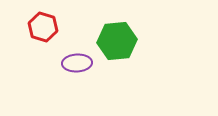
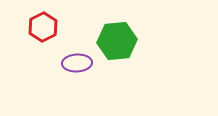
red hexagon: rotated 16 degrees clockwise
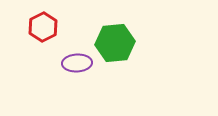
green hexagon: moved 2 px left, 2 px down
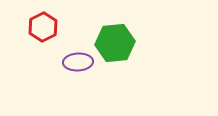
purple ellipse: moved 1 px right, 1 px up
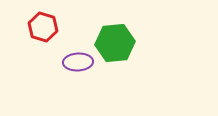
red hexagon: rotated 16 degrees counterclockwise
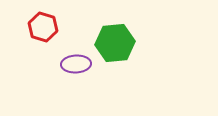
purple ellipse: moved 2 px left, 2 px down
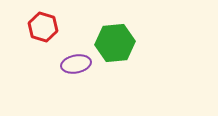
purple ellipse: rotated 8 degrees counterclockwise
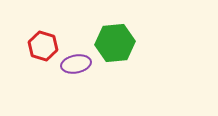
red hexagon: moved 19 px down
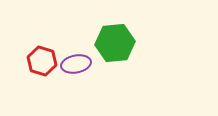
red hexagon: moved 1 px left, 15 px down
